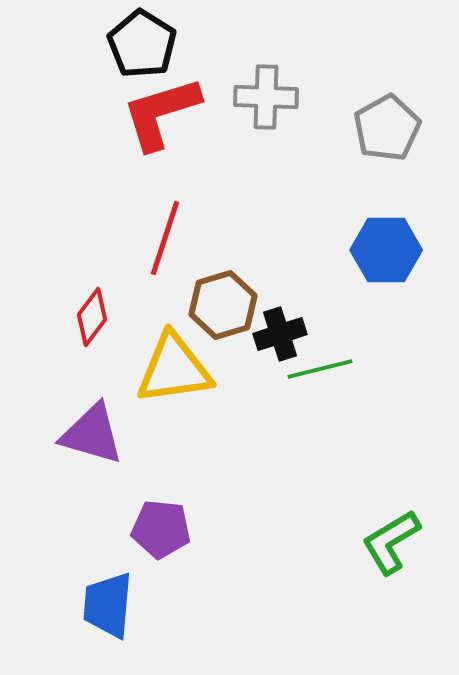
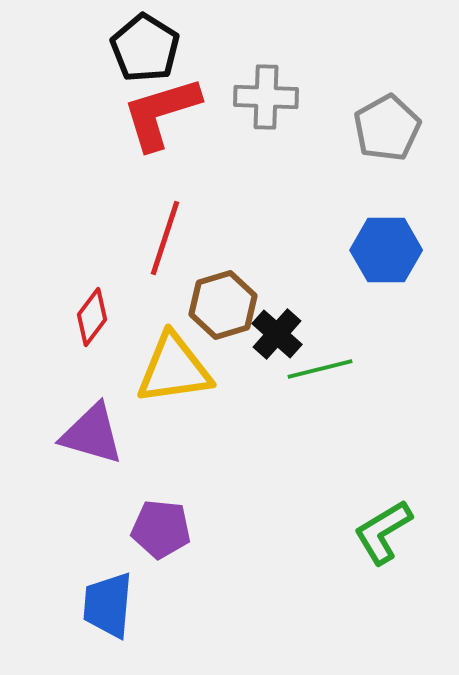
black pentagon: moved 3 px right, 4 px down
black cross: moved 3 px left; rotated 30 degrees counterclockwise
green L-shape: moved 8 px left, 10 px up
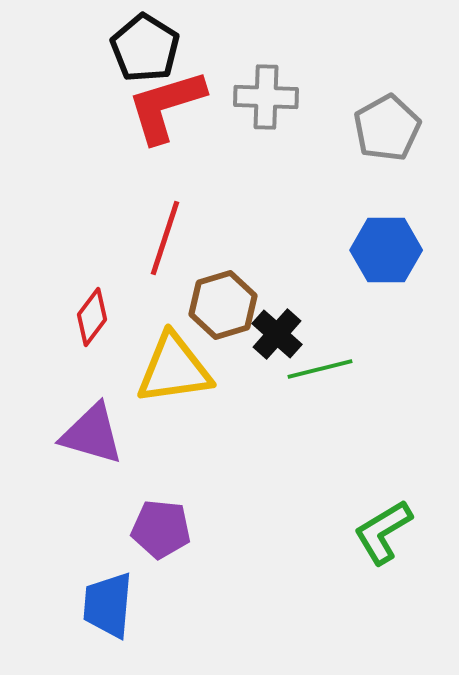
red L-shape: moved 5 px right, 7 px up
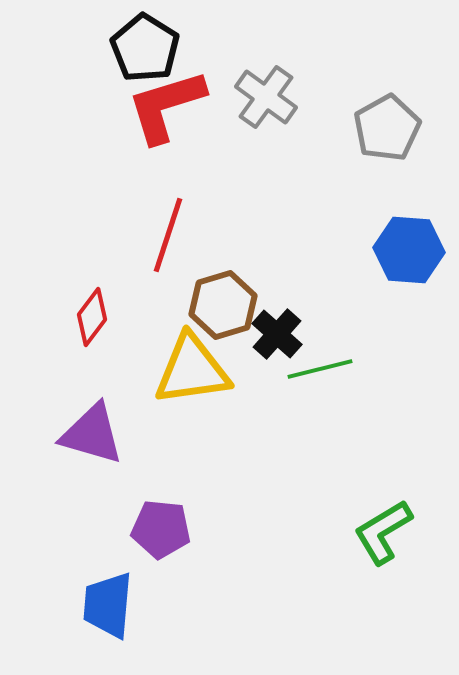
gray cross: rotated 34 degrees clockwise
red line: moved 3 px right, 3 px up
blue hexagon: moved 23 px right; rotated 4 degrees clockwise
yellow triangle: moved 18 px right, 1 px down
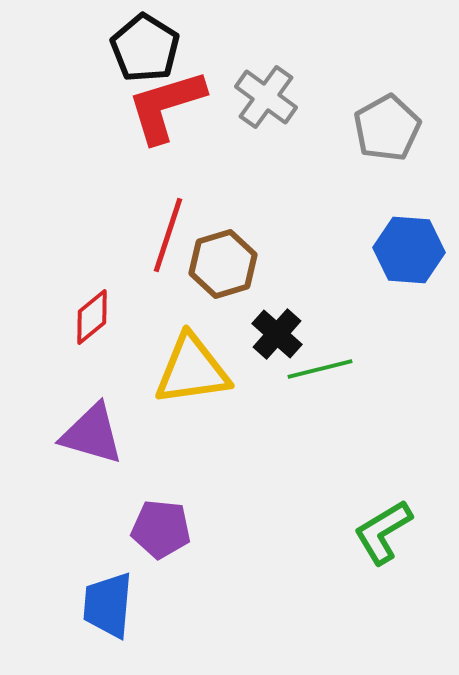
brown hexagon: moved 41 px up
red diamond: rotated 14 degrees clockwise
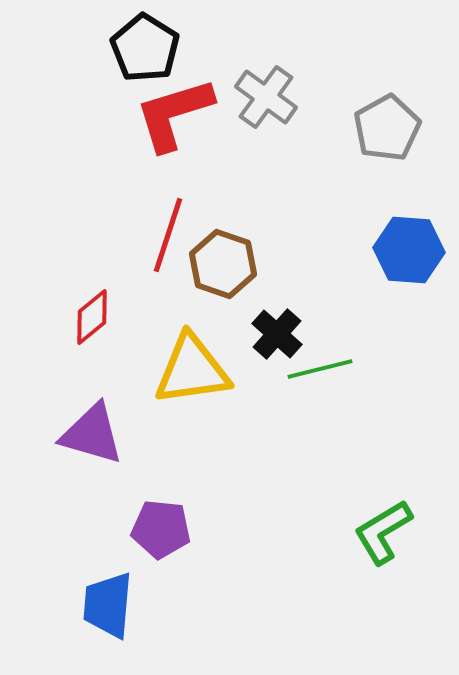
red L-shape: moved 8 px right, 8 px down
brown hexagon: rotated 24 degrees counterclockwise
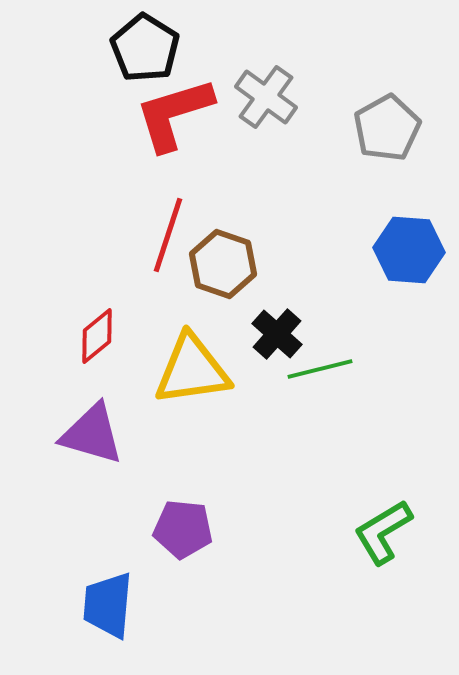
red diamond: moved 5 px right, 19 px down
purple pentagon: moved 22 px right
